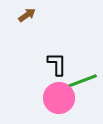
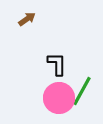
brown arrow: moved 4 px down
green line: moved 10 px down; rotated 40 degrees counterclockwise
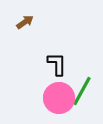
brown arrow: moved 2 px left, 3 px down
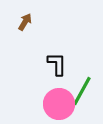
brown arrow: rotated 24 degrees counterclockwise
pink circle: moved 6 px down
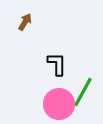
green line: moved 1 px right, 1 px down
